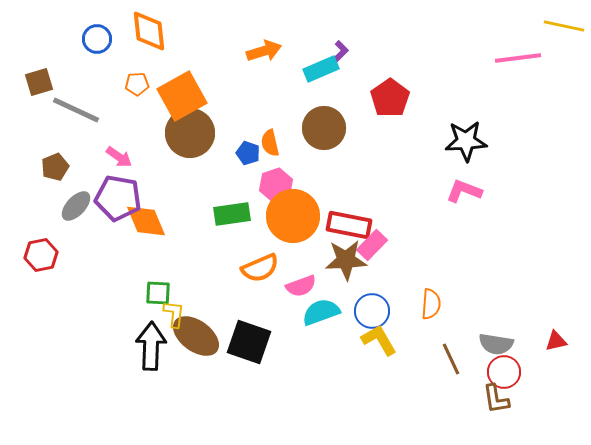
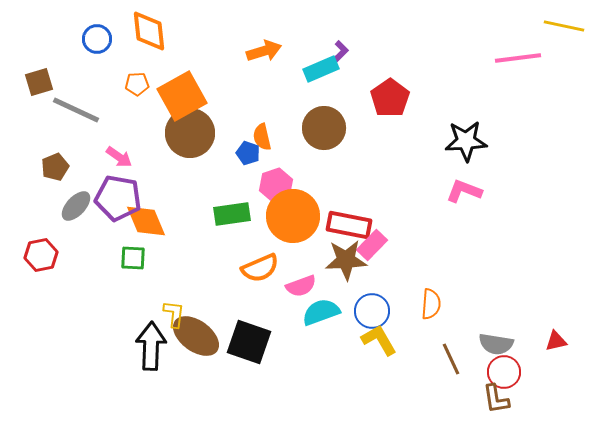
orange semicircle at (270, 143): moved 8 px left, 6 px up
green square at (158, 293): moved 25 px left, 35 px up
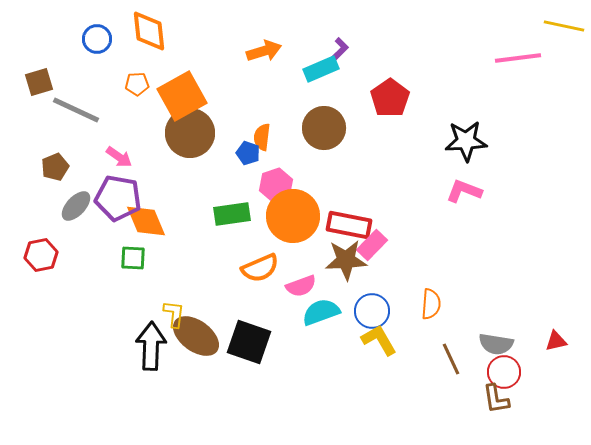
purple L-shape at (340, 52): moved 3 px up
orange semicircle at (262, 137): rotated 20 degrees clockwise
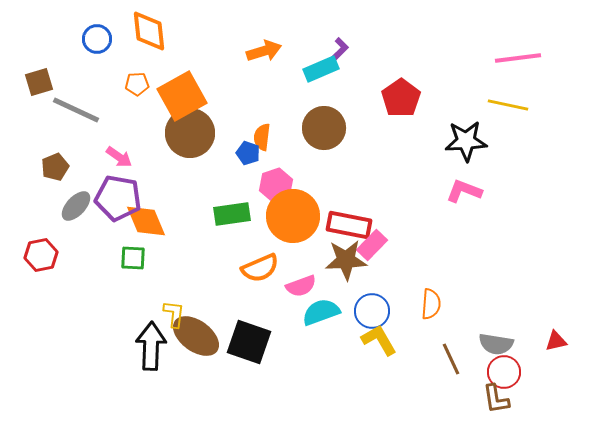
yellow line at (564, 26): moved 56 px left, 79 px down
red pentagon at (390, 98): moved 11 px right
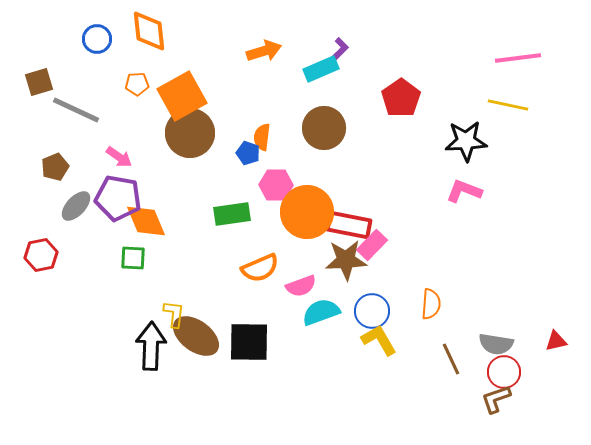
pink hexagon at (276, 185): rotated 20 degrees clockwise
orange circle at (293, 216): moved 14 px right, 4 px up
black square at (249, 342): rotated 18 degrees counterclockwise
brown L-shape at (496, 399): rotated 80 degrees clockwise
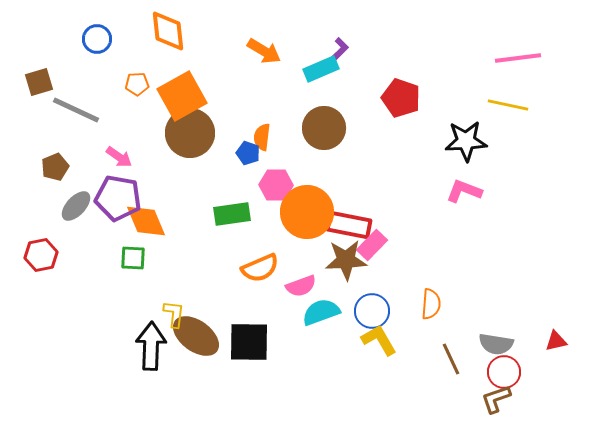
orange diamond at (149, 31): moved 19 px right
orange arrow at (264, 51): rotated 48 degrees clockwise
red pentagon at (401, 98): rotated 18 degrees counterclockwise
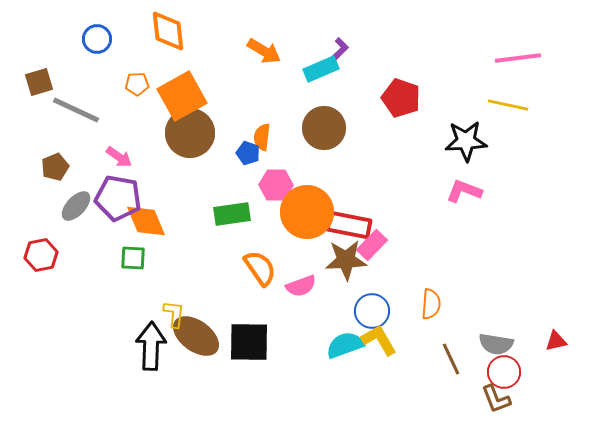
orange semicircle at (260, 268): rotated 102 degrees counterclockwise
cyan semicircle at (321, 312): moved 24 px right, 33 px down
brown L-shape at (496, 399): rotated 92 degrees counterclockwise
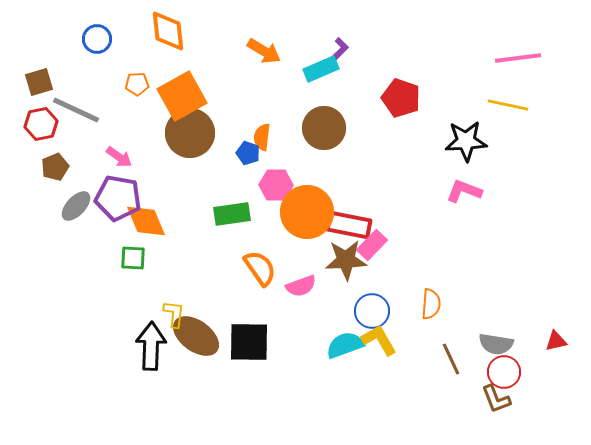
red hexagon at (41, 255): moved 131 px up
